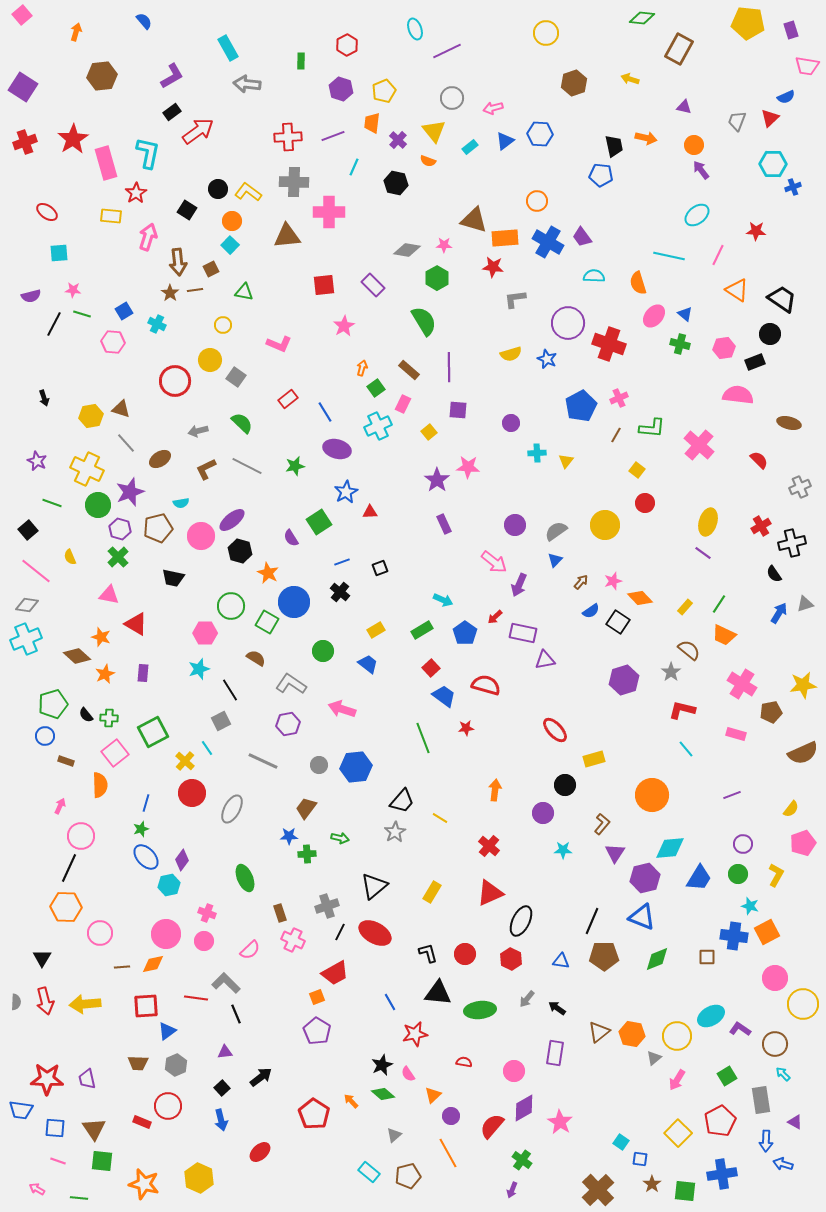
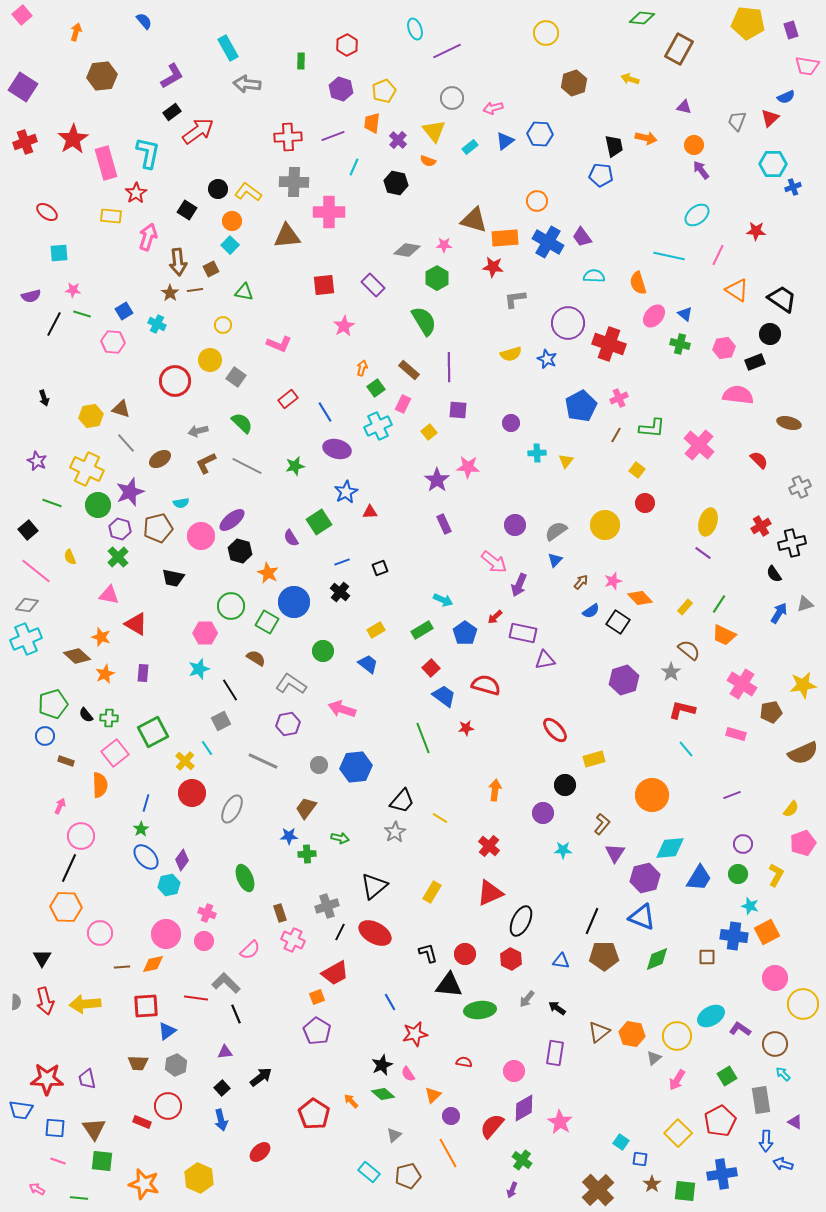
brown L-shape at (206, 469): moved 6 px up
green star at (141, 829): rotated 14 degrees counterclockwise
black triangle at (438, 993): moved 11 px right, 8 px up
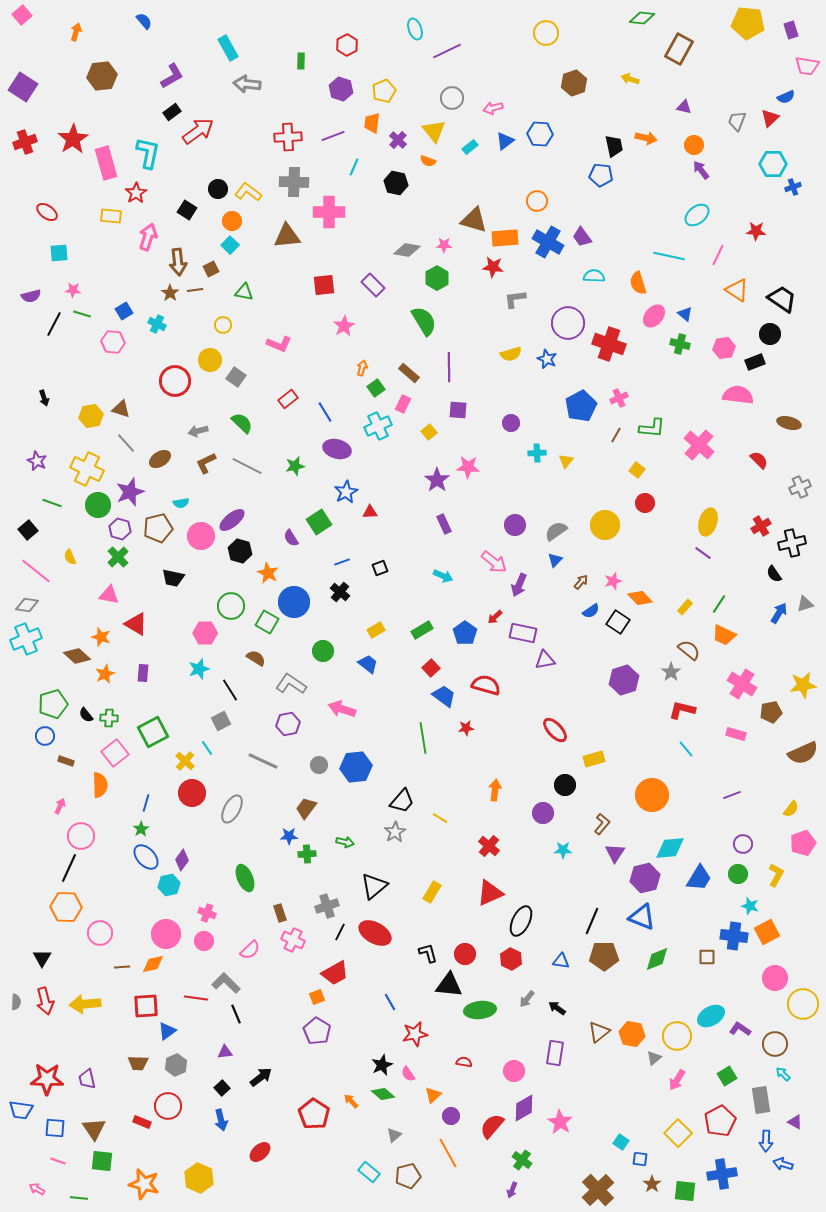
brown rectangle at (409, 370): moved 3 px down
cyan arrow at (443, 600): moved 24 px up
green line at (423, 738): rotated 12 degrees clockwise
green arrow at (340, 838): moved 5 px right, 4 px down
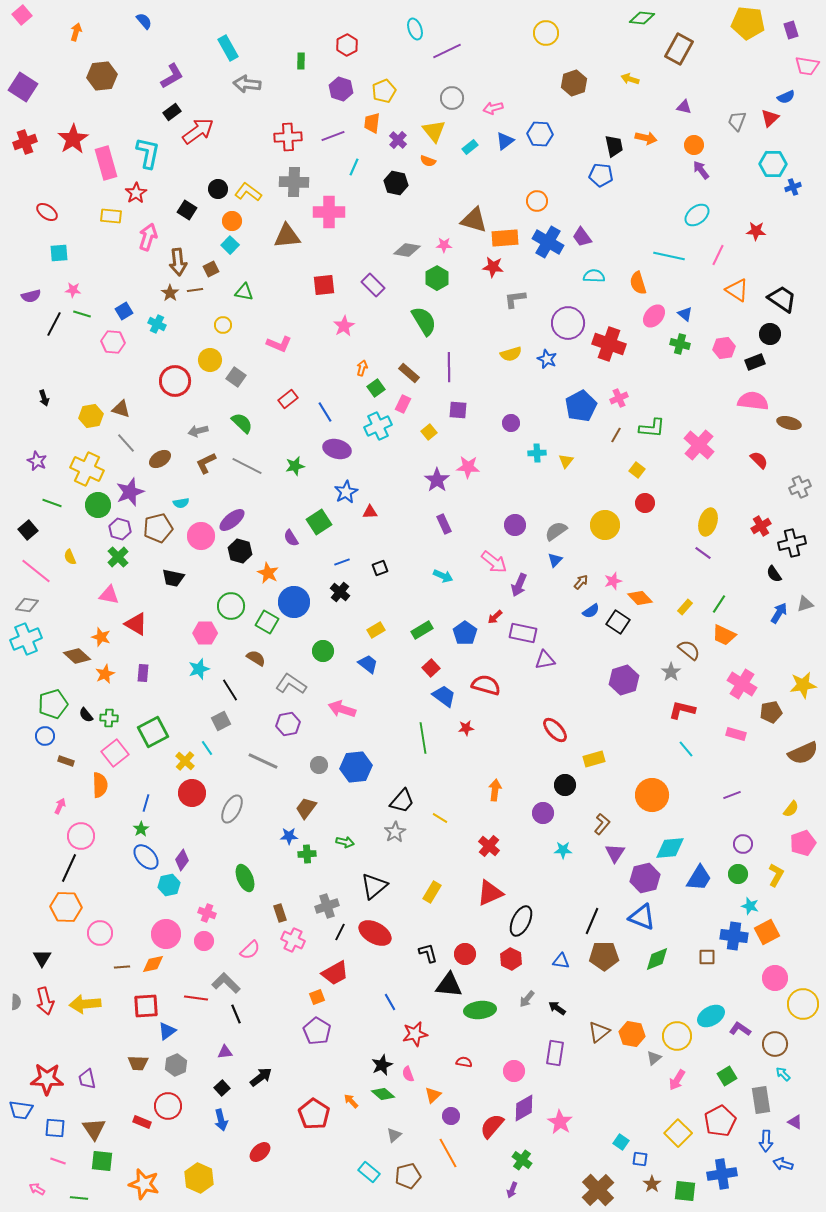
pink semicircle at (738, 395): moved 15 px right, 6 px down
pink semicircle at (408, 1074): rotated 14 degrees clockwise
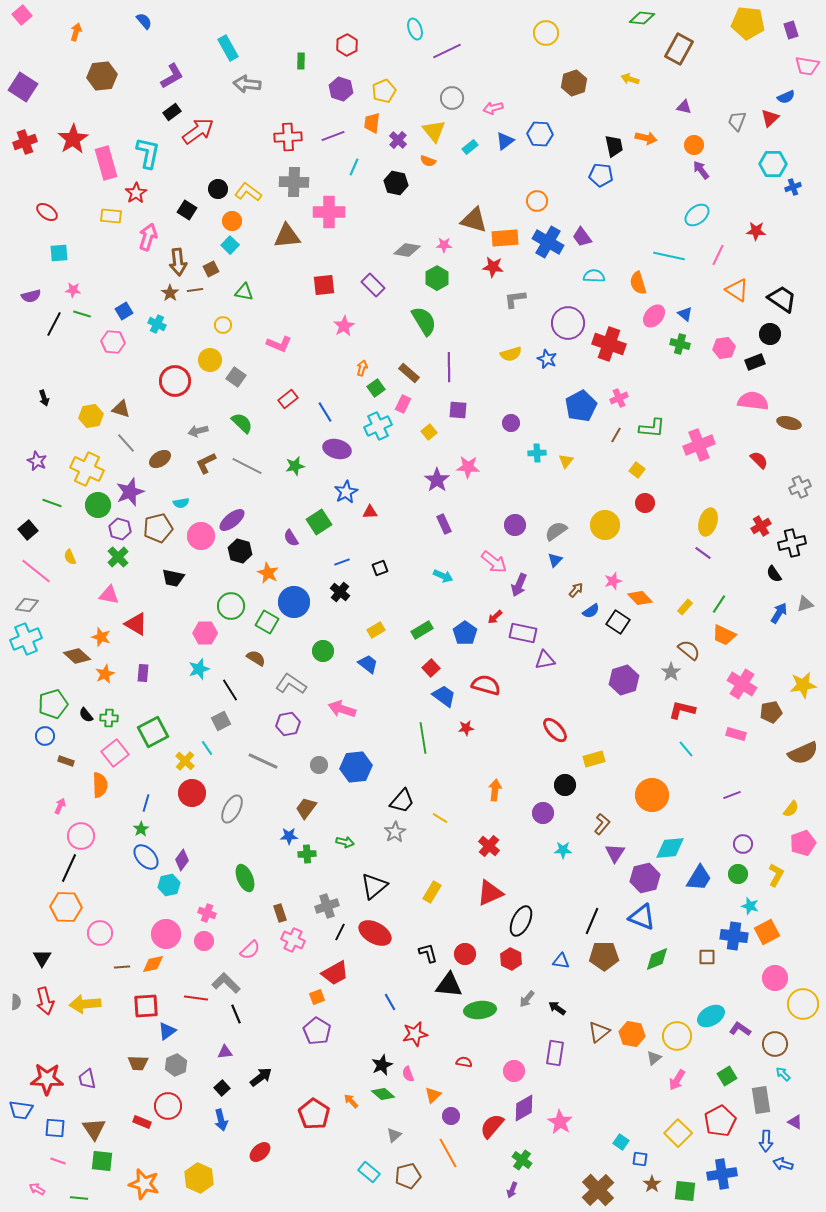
pink cross at (699, 445): rotated 28 degrees clockwise
brown arrow at (581, 582): moved 5 px left, 8 px down
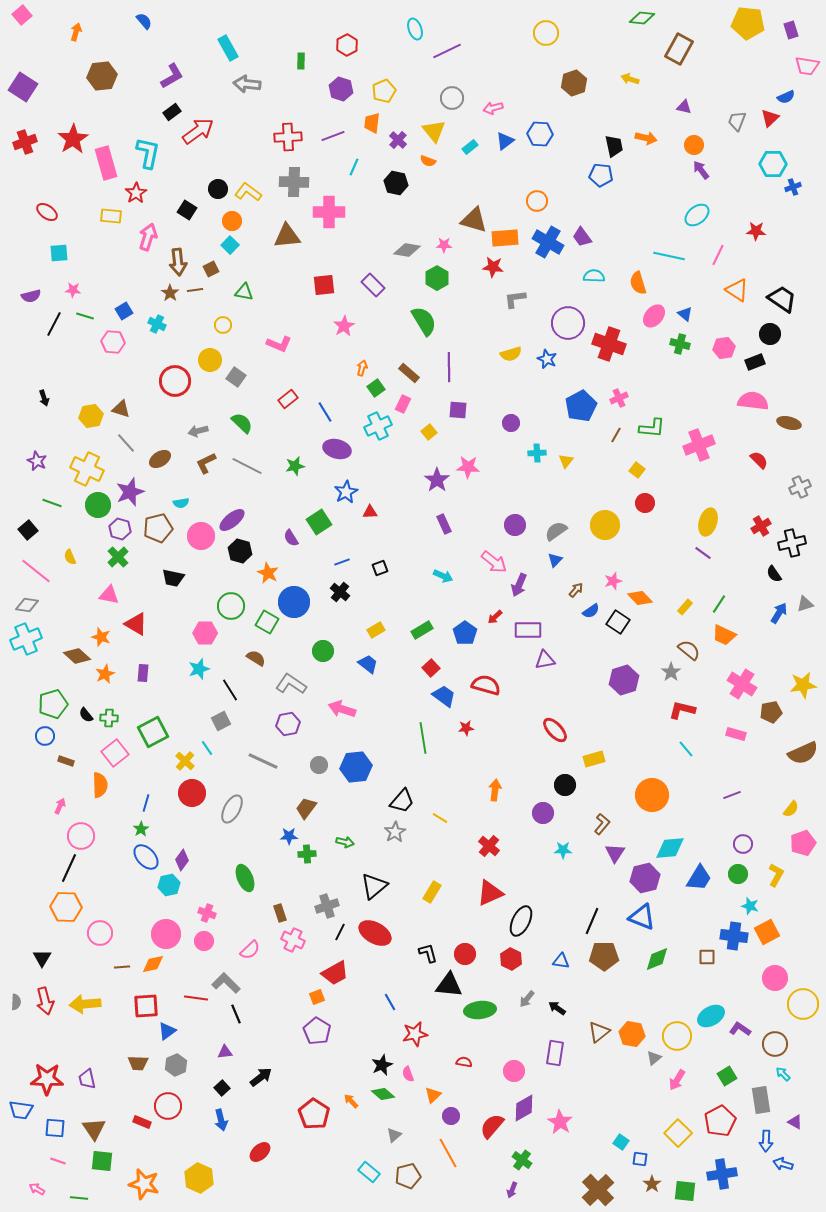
green line at (82, 314): moved 3 px right, 2 px down
purple rectangle at (523, 633): moved 5 px right, 3 px up; rotated 12 degrees counterclockwise
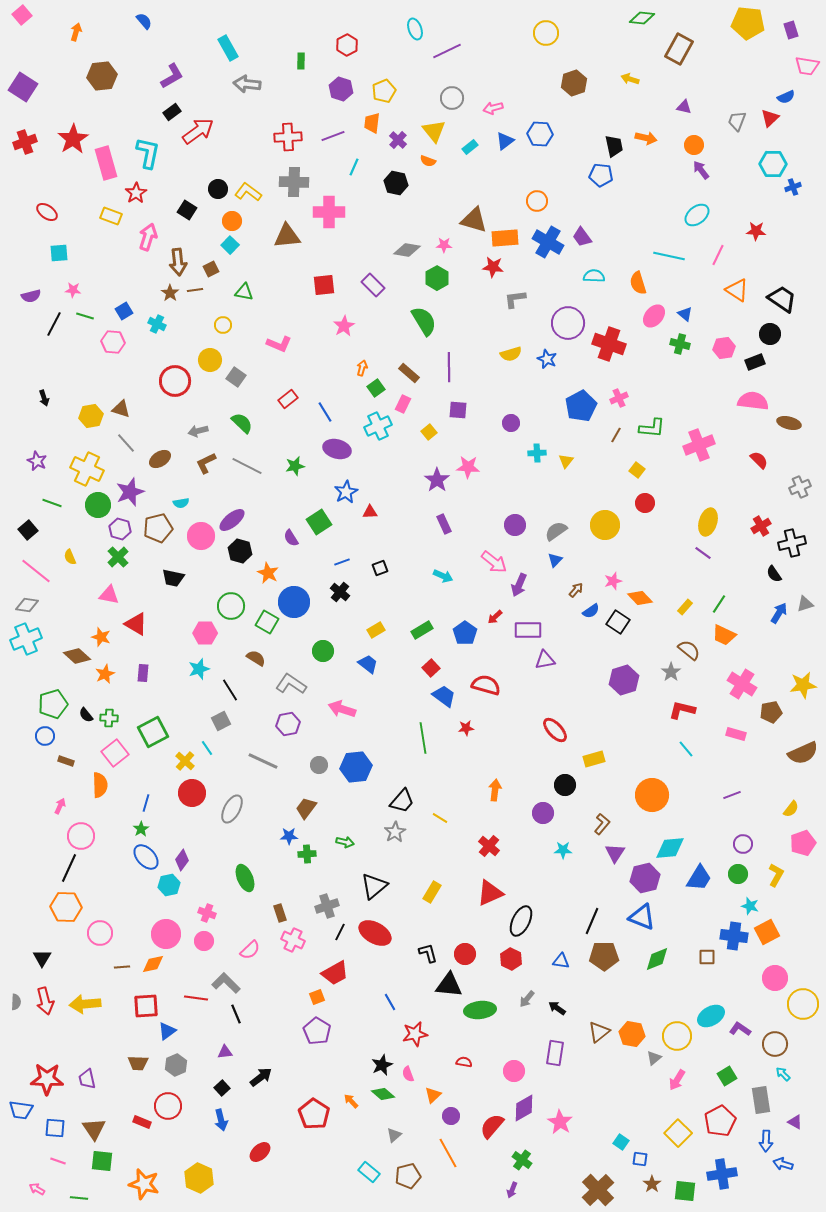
yellow rectangle at (111, 216): rotated 15 degrees clockwise
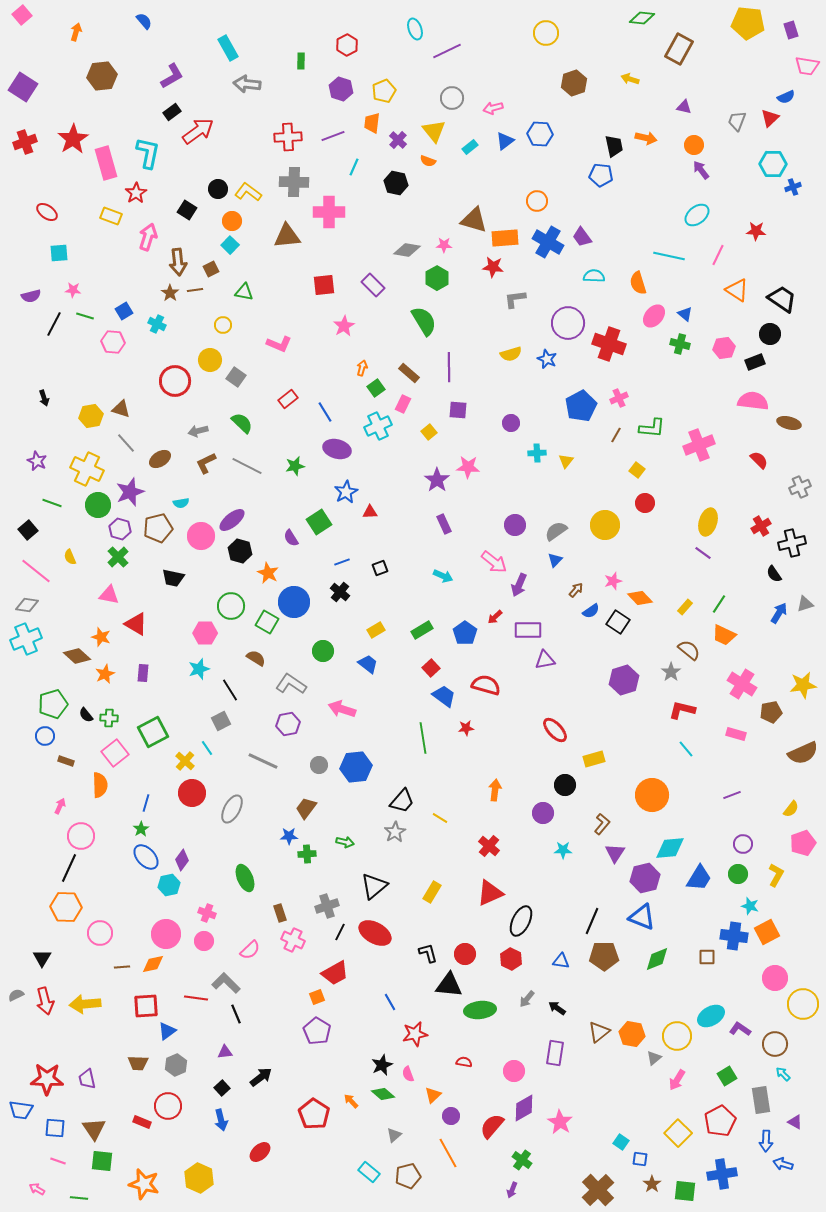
gray semicircle at (16, 1002): moved 7 px up; rotated 119 degrees counterclockwise
